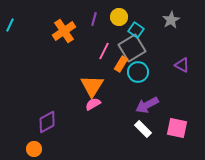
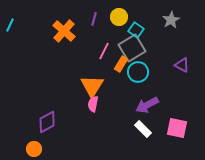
orange cross: rotated 15 degrees counterclockwise
pink semicircle: rotated 49 degrees counterclockwise
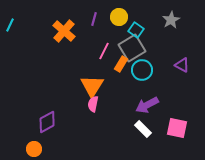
cyan circle: moved 4 px right, 2 px up
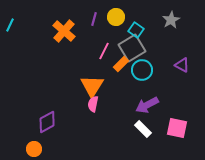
yellow circle: moved 3 px left
orange rectangle: rotated 14 degrees clockwise
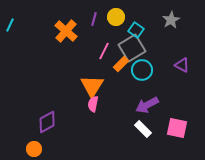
orange cross: moved 2 px right
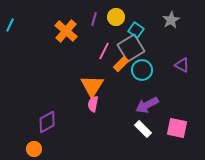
gray square: moved 1 px left
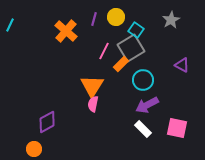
cyan circle: moved 1 px right, 10 px down
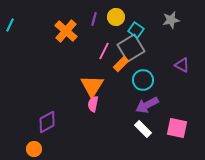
gray star: rotated 18 degrees clockwise
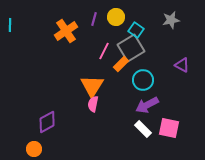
cyan line: rotated 24 degrees counterclockwise
orange cross: rotated 15 degrees clockwise
pink square: moved 8 px left
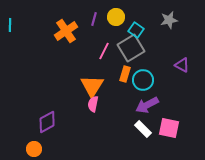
gray star: moved 2 px left
orange rectangle: moved 4 px right, 10 px down; rotated 28 degrees counterclockwise
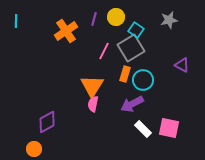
cyan line: moved 6 px right, 4 px up
purple arrow: moved 15 px left, 1 px up
